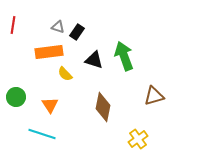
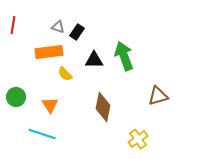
black triangle: rotated 18 degrees counterclockwise
brown triangle: moved 4 px right
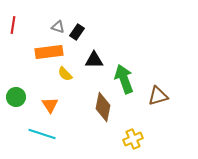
green arrow: moved 23 px down
yellow cross: moved 5 px left; rotated 12 degrees clockwise
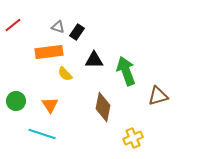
red line: rotated 42 degrees clockwise
green arrow: moved 2 px right, 8 px up
green circle: moved 4 px down
yellow cross: moved 1 px up
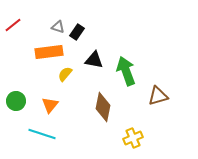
black triangle: rotated 12 degrees clockwise
yellow semicircle: rotated 84 degrees clockwise
orange triangle: rotated 12 degrees clockwise
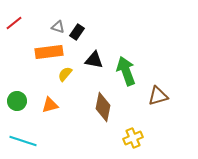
red line: moved 1 px right, 2 px up
green circle: moved 1 px right
orange triangle: rotated 36 degrees clockwise
cyan line: moved 19 px left, 7 px down
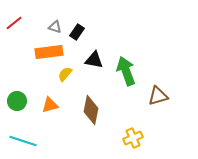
gray triangle: moved 3 px left
brown diamond: moved 12 px left, 3 px down
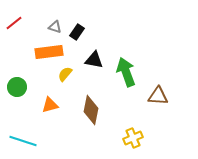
green arrow: moved 1 px down
brown triangle: rotated 20 degrees clockwise
green circle: moved 14 px up
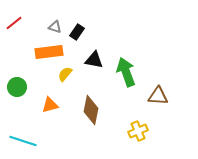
yellow cross: moved 5 px right, 7 px up
